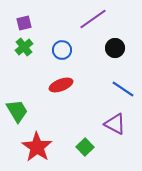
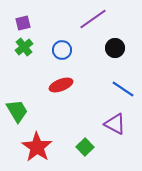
purple square: moved 1 px left
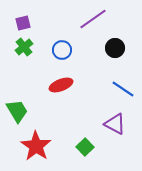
red star: moved 1 px left, 1 px up
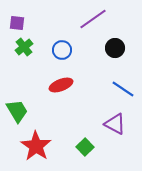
purple square: moved 6 px left; rotated 21 degrees clockwise
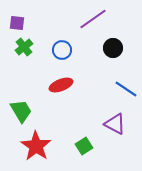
black circle: moved 2 px left
blue line: moved 3 px right
green trapezoid: moved 4 px right
green square: moved 1 px left, 1 px up; rotated 12 degrees clockwise
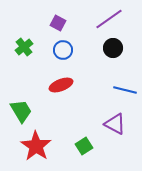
purple line: moved 16 px right
purple square: moved 41 px right; rotated 21 degrees clockwise
blue circle: moved 1 px right
blue line: moved 1 px left, 1 px down; rotated 20 degrees counterclockwise
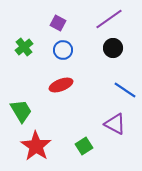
blue line: rotated 20 degrees clockwise
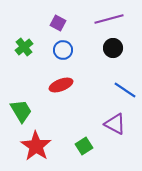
purple line: rotated 20 degrees clockwise
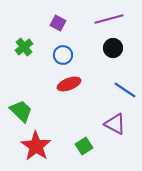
blue circle: moved 5 px down
red ellipse: moved 8 px right, 1 px up
green trapezoid: rotated 15 degrees counterclockwise
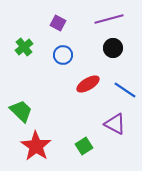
red ellipse: moved 19 px right; rotated 10 degrees counterclockwise
